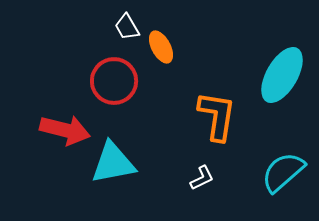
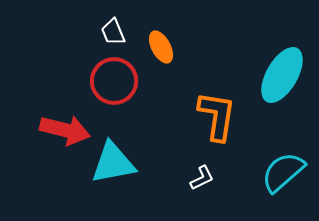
white trapezoid: moved 14 px left, 5 px down; rotated 8 degrees clockwise
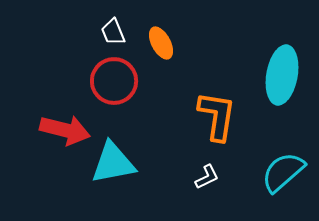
orange ellipse: moved 4 px up
cyan ellipse: rotated 20 degrees counterclockwise
white L-shape: moved 5 px right, 1 px up
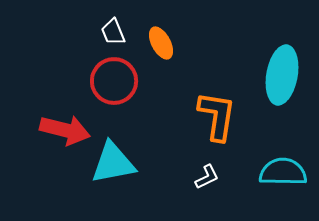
cyan semicircle: rotated 42 degrees clockwise
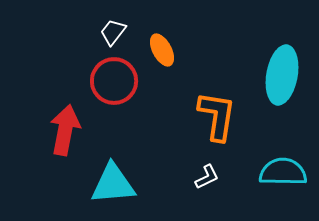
white trapezoid: rotated 60 degrees clockwise
orange ellipse: moved 1 px right, 7 px down
red arrow: rotated 93 degrees counterclockwise
cyan triangle: moved 21 px down; rotated 6 degrees clockwise
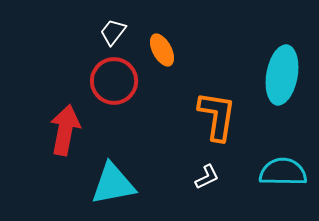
cyan triangle: rotated 6 degrees counterclockwise
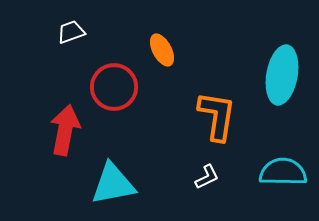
white trapezoid: moved 42 px left; rotated 32 degrees clockwise
red circle: moved 6 px down
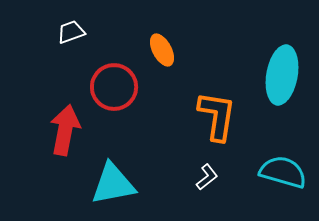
cyan semicircle: rotated 15 degrees clockwise
white L-shape: rotated 12 degrees counterclockwise
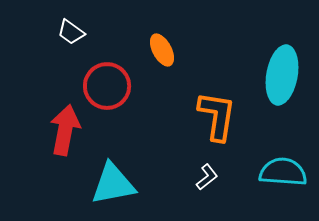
white trapezoid: rotated 124 degrees counterclockwise
red circle: moved 7 px left, 1 px up
cyan semicircle: rotated 12 degrees counterclockwise
